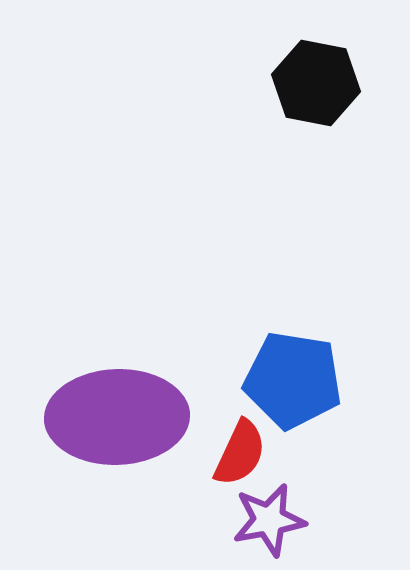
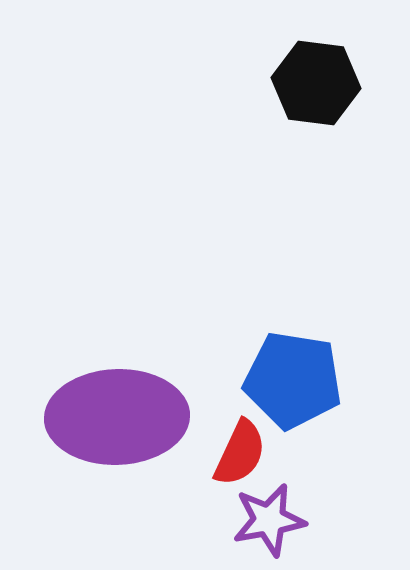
black hexagon: rotated 4 degrees counterclockwise
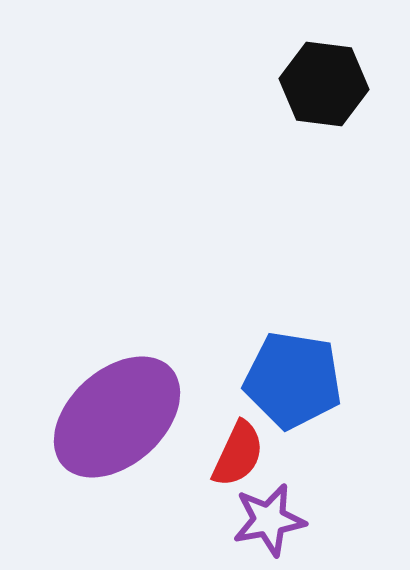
black hexagon: moved 8 px right, 1 px down
purple ellipse: rotated 40 degrees counterclockwise
red semicircle: moved 2 px left, 1 px down
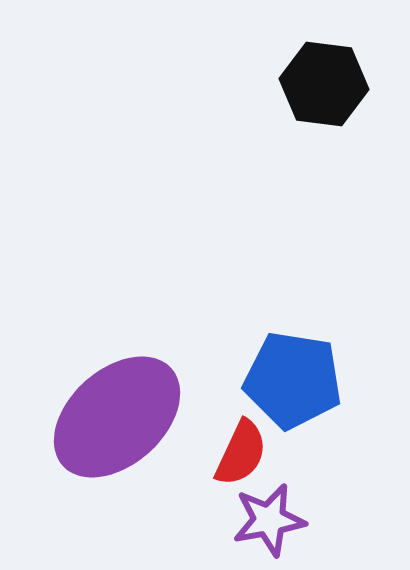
red semicircle: moved 3 px right, 1 px up
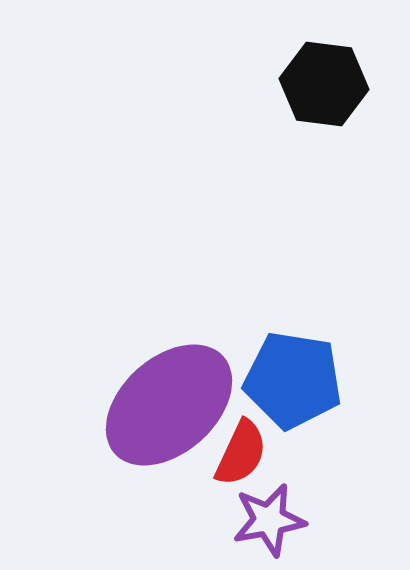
purple ellipse: moved 52 px right, 12 px up
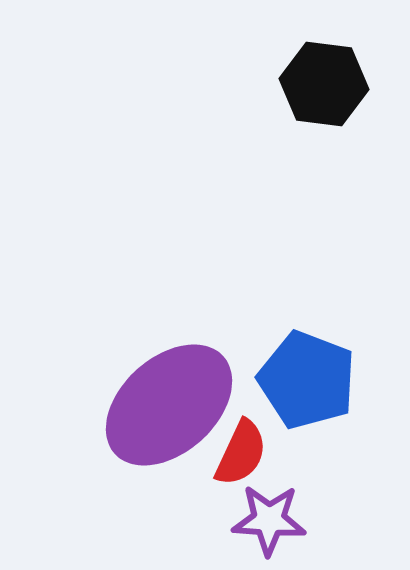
blue pentagon: moved 14 px right; rotated 12 degrees clockwise
purple star: rotated 14 degrees clockwise
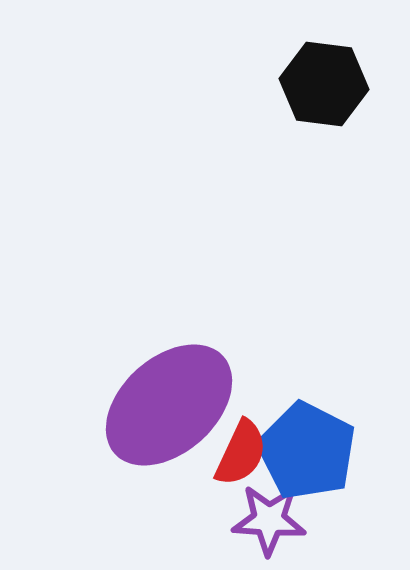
blue pentagon: moved 71 px down; rotated 6 degrees clockwise
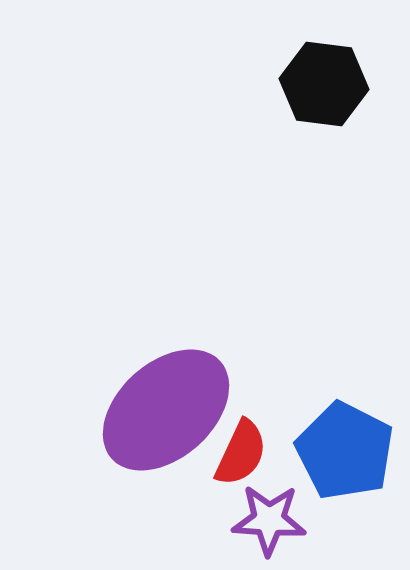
purple ellipse: moved 3 px left, 5 px down
blue pentagon: moved 38 px right
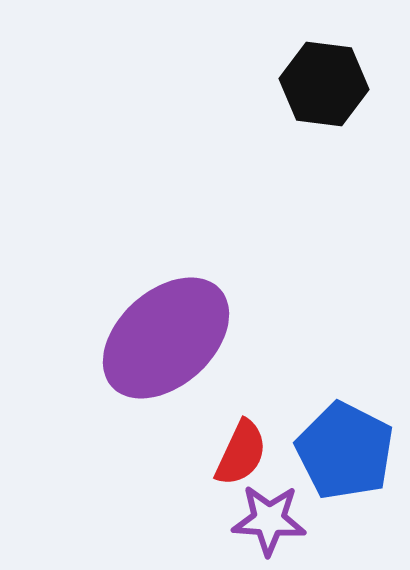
purple ellipse: moved 72 px up
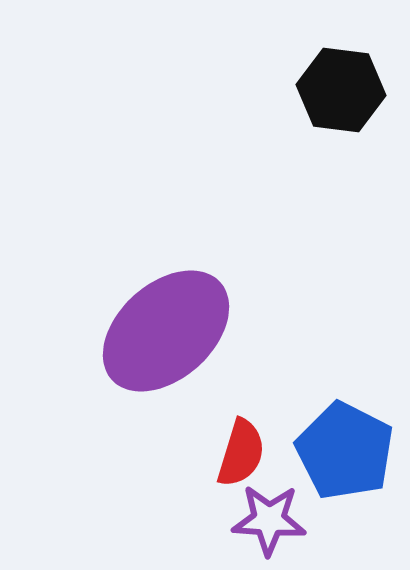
black hexagon: moved 17 px right, 6 px down
purple ellipse: moved 7 px up
red semicircle: rotated 8 degrees counterclockwise
